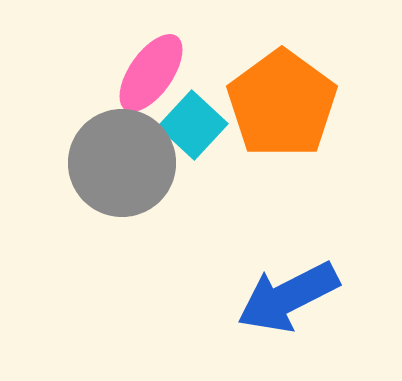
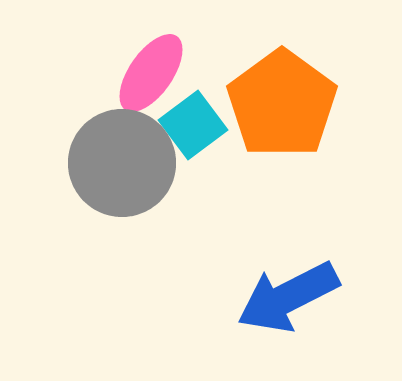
cyan square: rotated 10 degrees clockwise
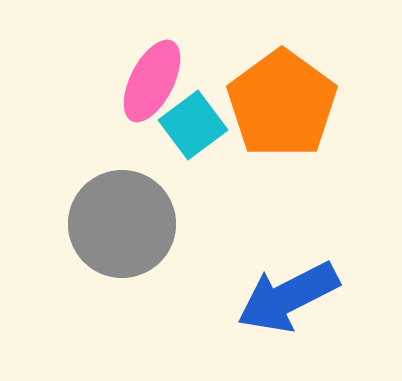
pink ellipse: moved 1 px right, 8 px down; rotated 8 degrees counterclockwise
gray circle: moved 61 px down
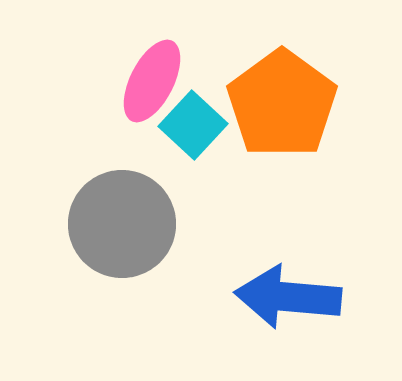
cyan square: rotated 10 degrees counterclockwise
blue arrow: rotated 32 degrees clockwise
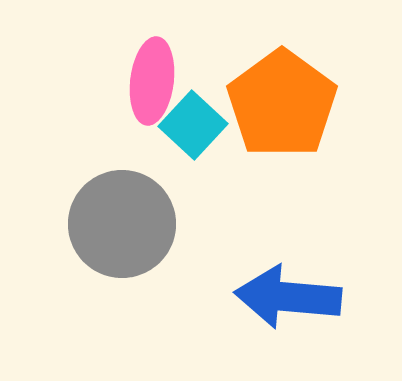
pink ellipse: rotated 20 degrees counterclockwise
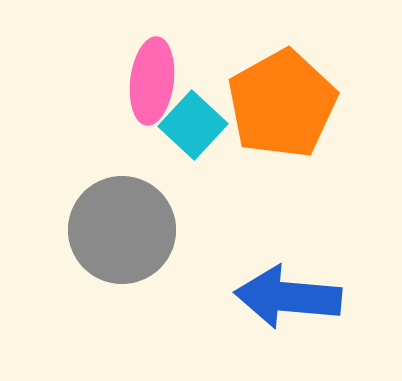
orange pentagon: rotated 7 degrees clockwise
gray circle: moved 6 px down
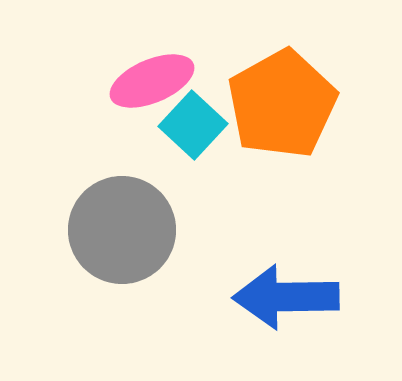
pink ellipse: rotated 60 degrees clockwise
blue arrow: moved 2 px left; rotated 6 degrees counterclockwise
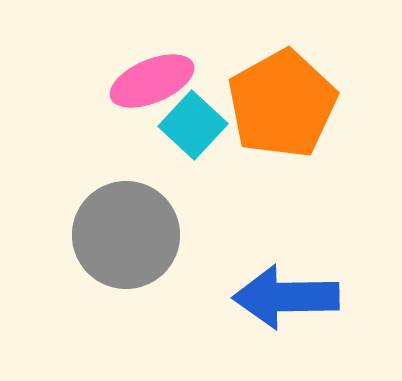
gray circle: moved 4 px right, 5 px down
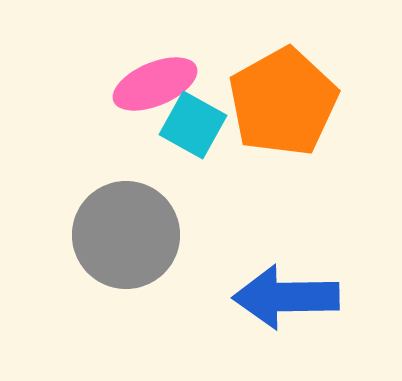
pink ellipse: moved 3 px right, 3 px down
orange pentagon: moved 1 px right, 2 px up
cyan square: rotated 14 degrees counterclockwise
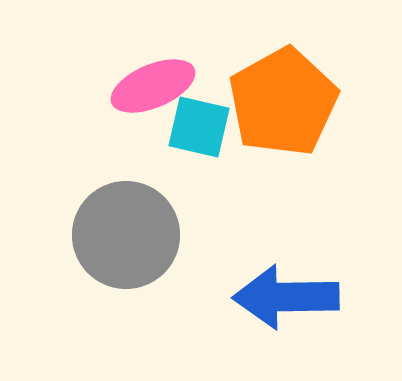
pink ellipse: moved 2 px left, 2 px down
cyan square: moved 6 px right, 2 px down; rotated 16 degrees counterclockwise
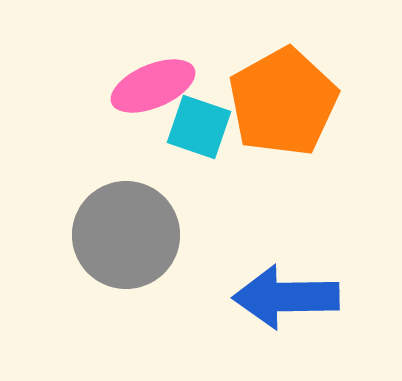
cyan square: rotated 6 degrees clockwise
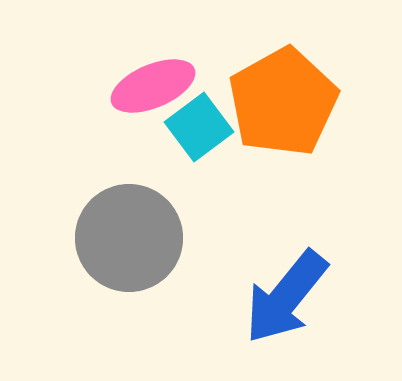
cyan square: rotated 34 degrees clockwise
gray circle: moved 3 px right, 3 px down
blue arrow: rotated 50 degrees counterclockwise
